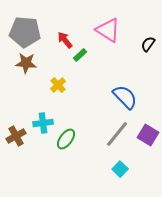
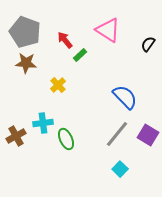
gray pentagon: rotated 16 degrees clockwise
green ellipse: rotated 60 degrees counterclockwise
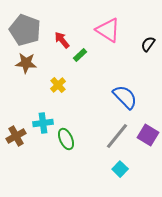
gray pentagon: moved 2 px up
red arrow: moved 3 px left
gray line: moved 2 px down
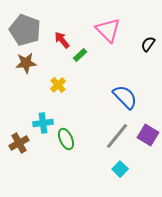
pink triangle: rotated 12 degrees clockwise
brown star: rotated 10 degrees counterclockwise
brown cross: moved 3 px right, 7 px down
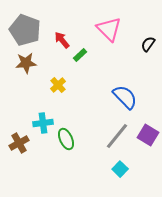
pink triangle: moved 1 px right, 1 px up
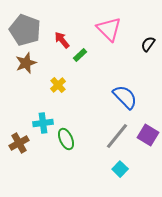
brown star: rotated 15 degrees counterclockwise
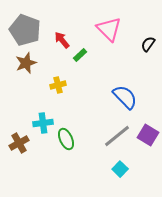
yellow cross: rotated 28 degrees clockwise
gray line: rotated 12 degrees clockwise
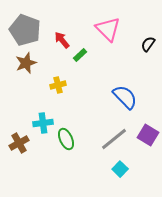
pink triangle: moved 1 px left
gray line: moved 3 px left, 3 px down
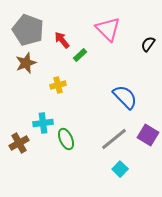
gray pentagon: moved 3 px right
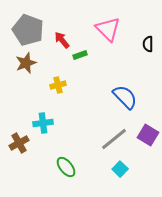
black semicircle: rotated 35 degrees counterclockwise
green rectangle: rotated 24 degrees clockwise
green ellipse: moved 28 px down; rotated 15 degrees counterclockwise
